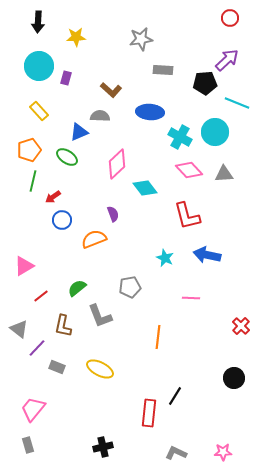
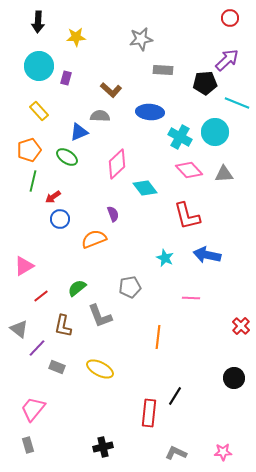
blue circle at (62, 220): moved 2 px left, 1 px up
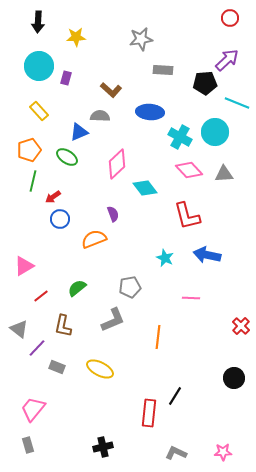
gray L-shape at (100, 316): moved 13 px right, 4 px down; rotated 92 degrees counterclockwise
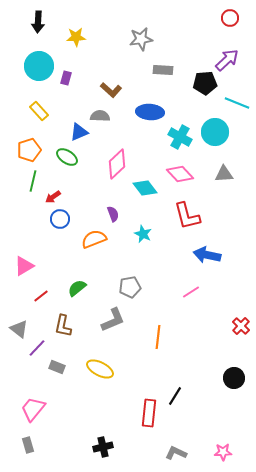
pink diamond at (189, 170): moved 9 px left, 4 px down
cyan star at (165, 258): moved 22 px left, 24 px up
pink line at (191, 298): moved 6 px up; rotated 36 degrees counterclockwise
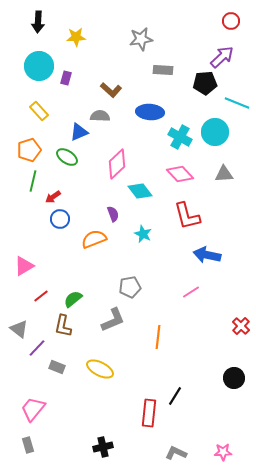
red circle at (230, 18): moved 1 px right, 3 px down
purple arrow at (227, 60): moved 5 px left, 3 px up
cyan diamond at (145, 188): moved 5 px left, 3 px down
green semicircle at (77, 288): moved 4 px left, 11 px down
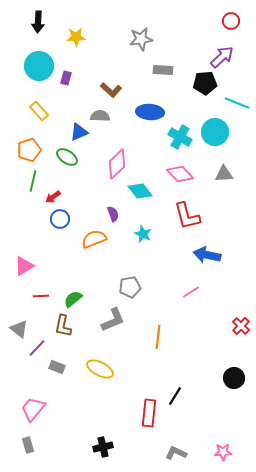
red line at (41, 296): rotated 35 degrees clockwise
